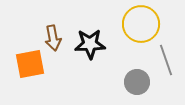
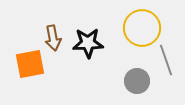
yellow circle: moved 1 px right, 4 px down
black star: moved 2 px left, 1 px up
gray circle: moved 1 px up
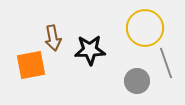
yellow circle: moved 3 px right
black star: moved 2 px right, 7 px down
gray line: moved 3 px down
orange square: moved 1 px right, 1 px down
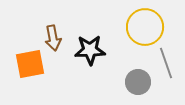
yellow circle: moved 1 px up
orange square: moved 1 px left, 1 px up
gray circle: moved 1 px right, 1 px down
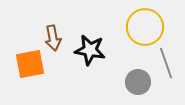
black star: rotated 12 degrees clockwise
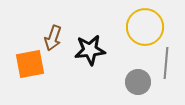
brown arrow: rotated 30 degrees clockwise
black star: rotated 16 degrees counterclockwise
gray line: rotated 24 degrees clockwise
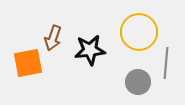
yellow circle: moved 6 px left, 5 px down
orange square: moved 2 px left, 1 px up
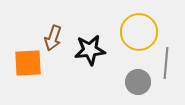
orange square: rotated 8 degrees clockwise
